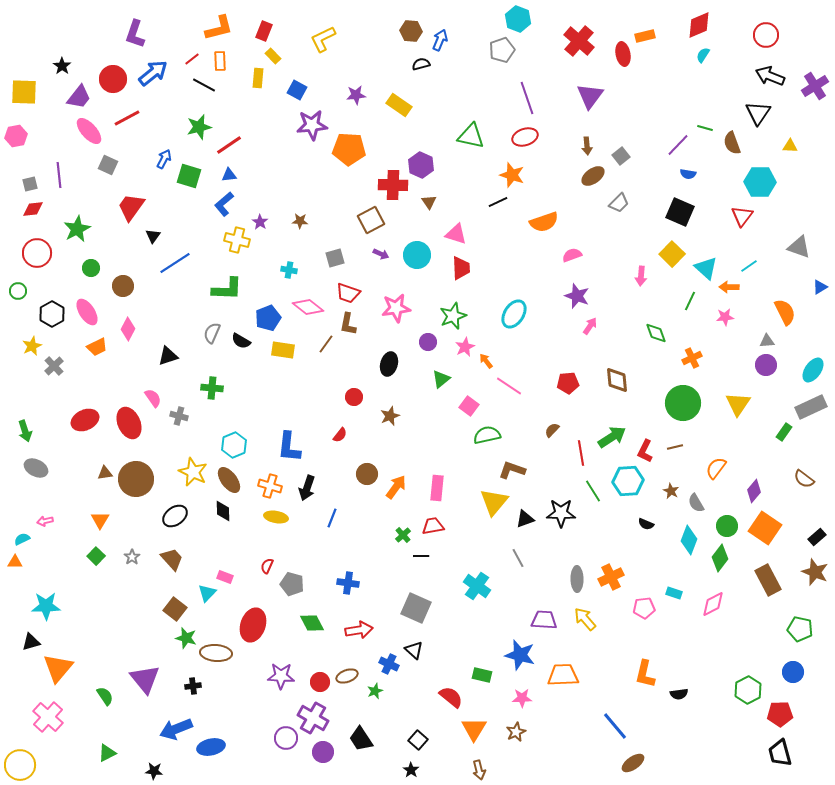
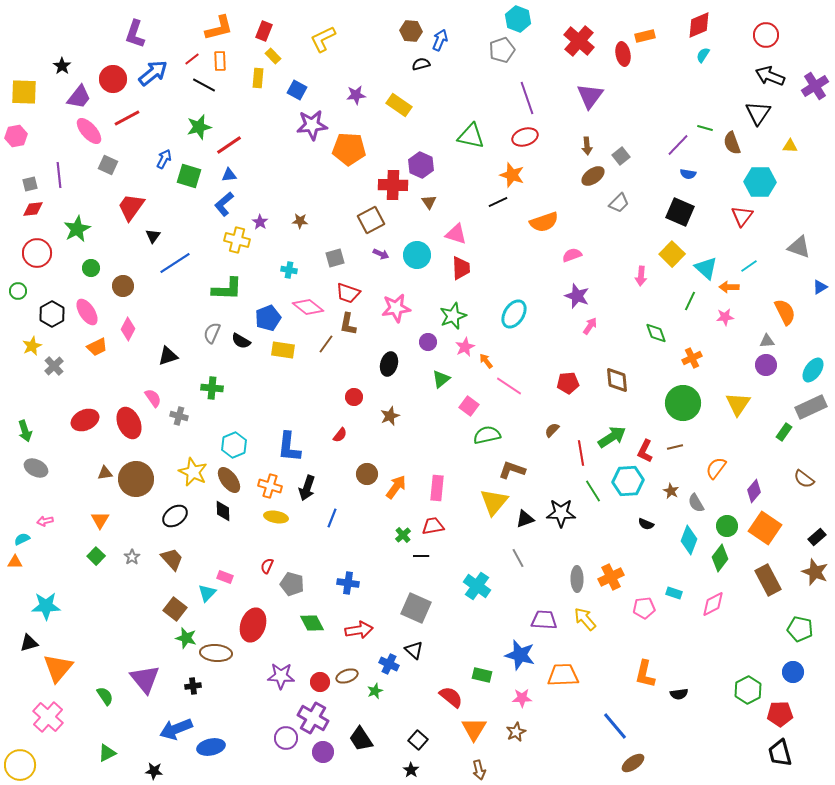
black triangle at (31, 642): moved 2 px left, 1 px down
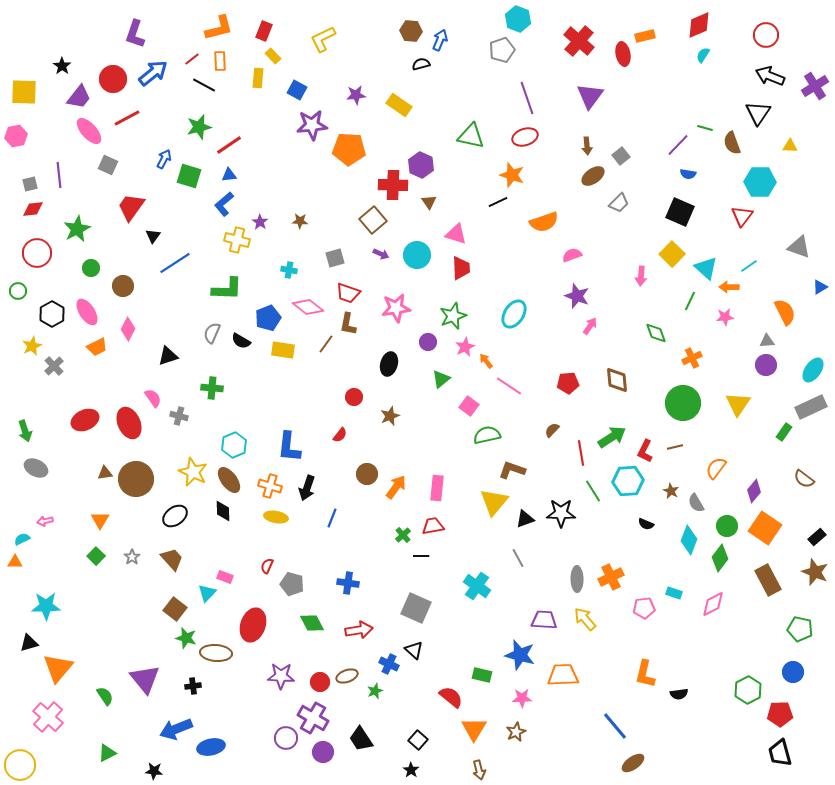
brown square at (371, 220): moved 2 px right; rotated 12 degrees counterclockwise
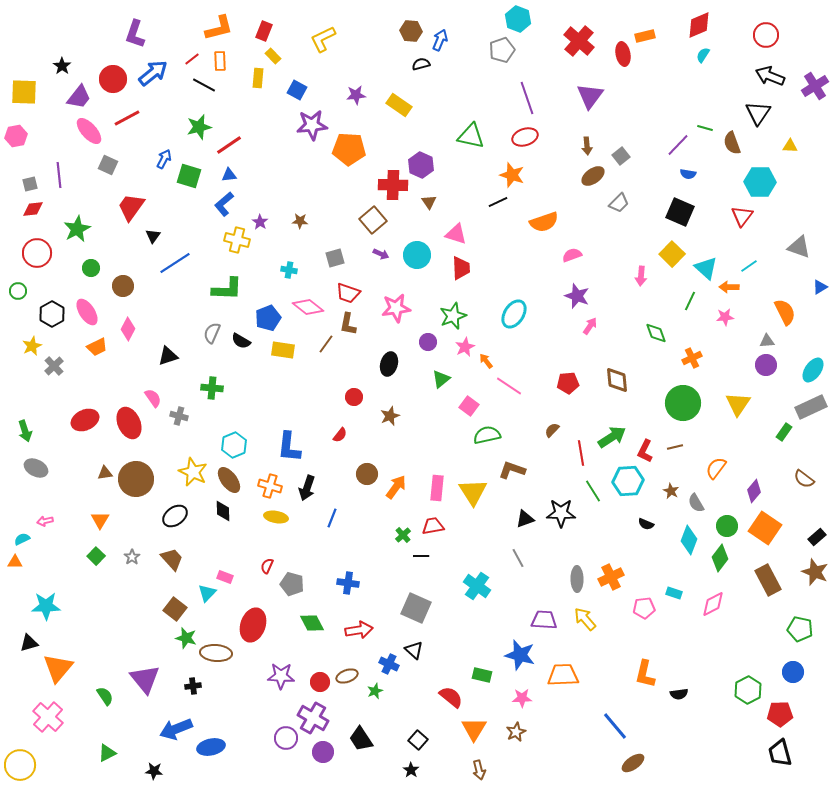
yellow triangle at (494, 502): moved 21 px left, 10 px up; rotated 12 degrees counterclockwise
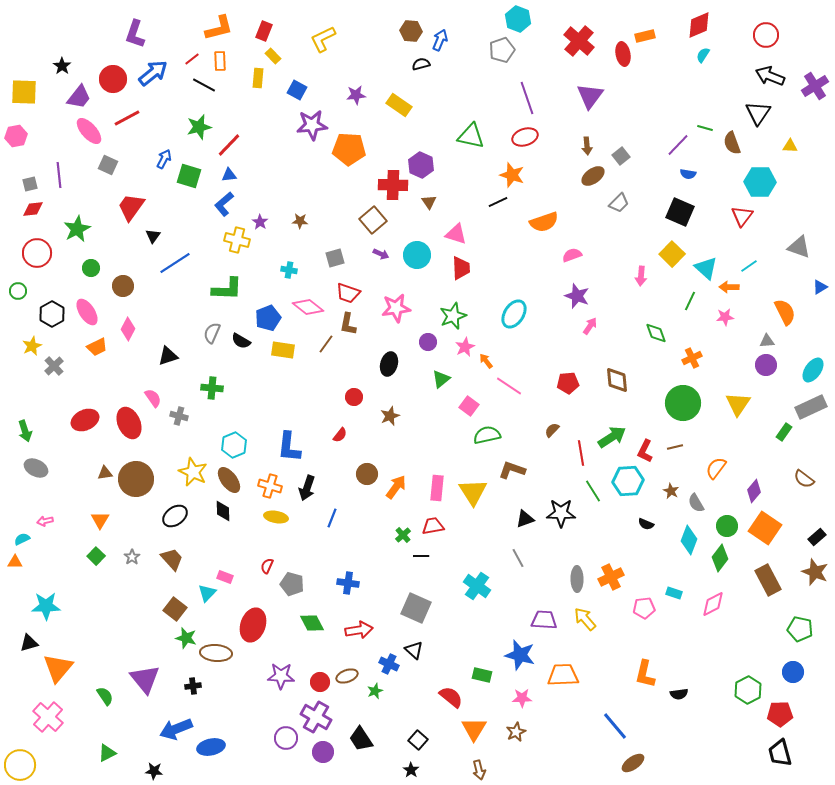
red line at (229, 145): rotated 12 degrees counterclockwise
purple cross at (313, 718): moved 3 px right, 1 px up
